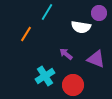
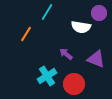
cyan cross: moved 2 px right
red circle: moved 1 px right, 1 px up
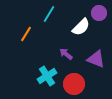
cyan line: moved 2 px right, 2 px down
white semicircle: rotated 54 degrees counterclockwise
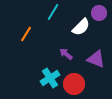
cyan line: moved 4 px right, 2 px up
cyan cross: moved 3 px right, 2 px down
